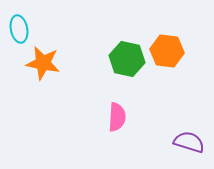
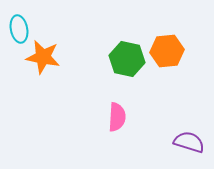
orange hexagon: rotated 12 degrees counterclockwise
orange star: moved 6 px up
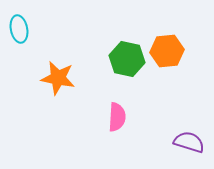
orange star: moved 15 px right, 21 px down
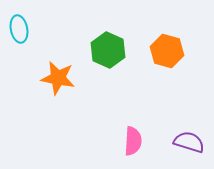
orange hexagon: rotated 20 degrees clockwise
green hexagon: moved 19 px left, 9 px up; rotated 12 degrees clockwise
pink semicircle: moved 16 px right, 24 px down
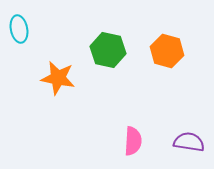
green hexagon: rotated 12 degrees counterclockwise
purple semicircle: rotated 8 degrees counterclockwise
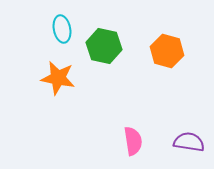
cyan ellipse: moved 43 px right
green hexagon: moved 4 px left, 4 px up
pink semicircle: rotated 12 degrees counterclockwise
